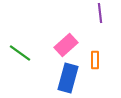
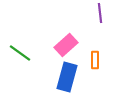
blue rectangle: moved 1 px left, 1 px up
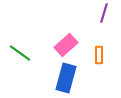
purple line: moved 4 px right; rotated 24 degrees clockwise
orange rectangle: moved 4 px right, 5 px up
blue rectangle: moved 1 px left, 1 px down
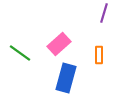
pink rectangle: moved 7 px left, 1 px up
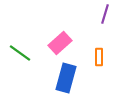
purple line: moved 1 px right, 1 px down
pink rectangle: moved 1 px right, 1 px up
orange rectangle: moved 2 px down
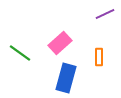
purple line: rotated 48 degrees clockwise
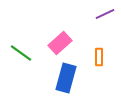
green line: moved 1 px right
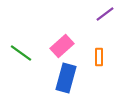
purple line: rotated 12 degrees counterclockwise
pink rectangle: moved 2 px right, 3 px down
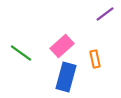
orange rectangle: moved 4 px left, 2 px down; rotated 12 degrees counterclockwise
blue rectangle: moved 1 px up
